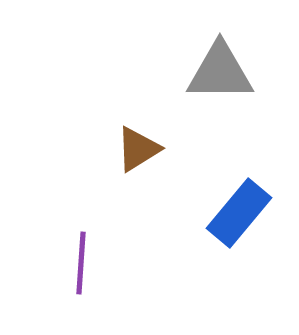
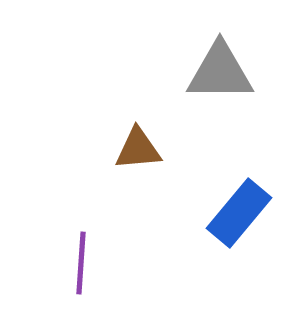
brown triangle: rotated 27 degrees clockwise
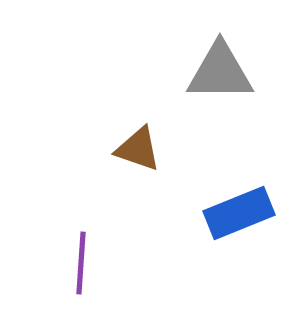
brown triangle: rotated 24 degrees clockwise
blue rectangle: rotated 28 degrees clockwise
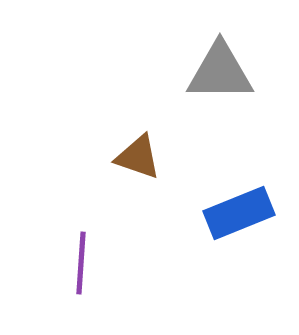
brown triangle: moved 8 px down
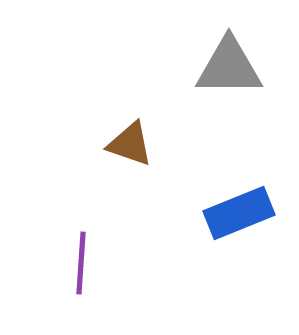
gray triangle: moved 9 px right, 5 px up
brown triangle: moved 8 px left, 13 px up
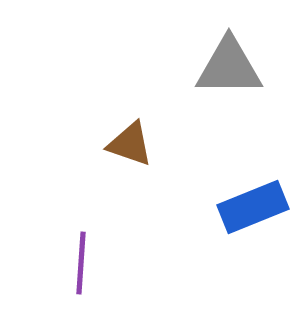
blue rectangle: moved 14 px right, 6 px up
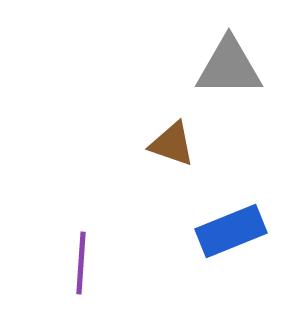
brown triangle: moved 42 px right
blue rectangle: moved 22 px left, 24 px down
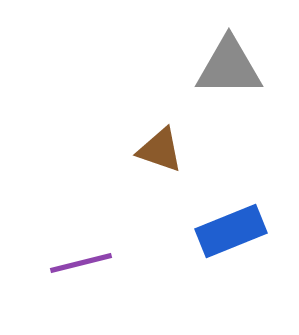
brown triangle: moved 12 px left, 6 px down
purple line: rotated 72 degrees clockwise
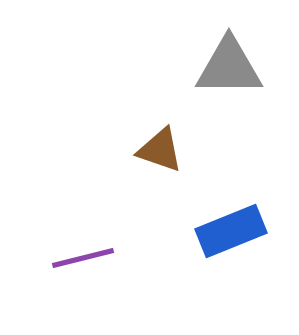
purple line: moved 2 px right, 5 px up
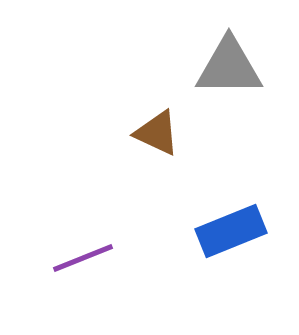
brown triangle: moved 3 px left, 17 px up; rotated 6 degrees clockwise
purple line: rotated 8 degrees counterclockwise
